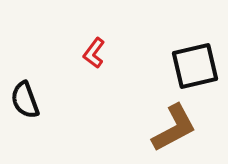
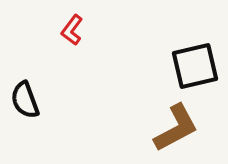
red L-shape: moved 22 px left, 23 px up
brown L-shape: moved 2 px right
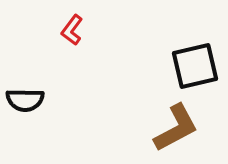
black semicircle: rotated 69 degrees counterclockwise
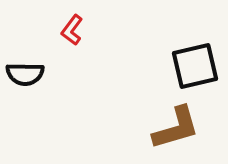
black semicircle: moved 26 px up
brown L-shape: rotated 12 degrees clockwise
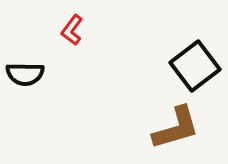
black square: rotated 24 degrees counterclockwise
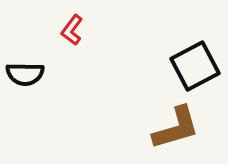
black square: rotated 9 degrees clockwise
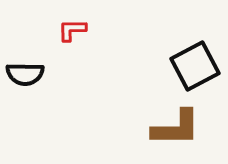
red L-shape: rotated 52 degrees clockwise
brown L-shape: rotated 16 degrees clockwise
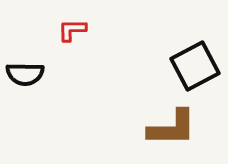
brown L-shape: moved 4 px left
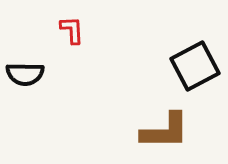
red L-shape: rotated 88 degrees clockwise
brown L-shape: moved 7 px left, 3 px down
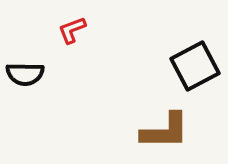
red L-shape: rotated 108 degrees counterclockwise
